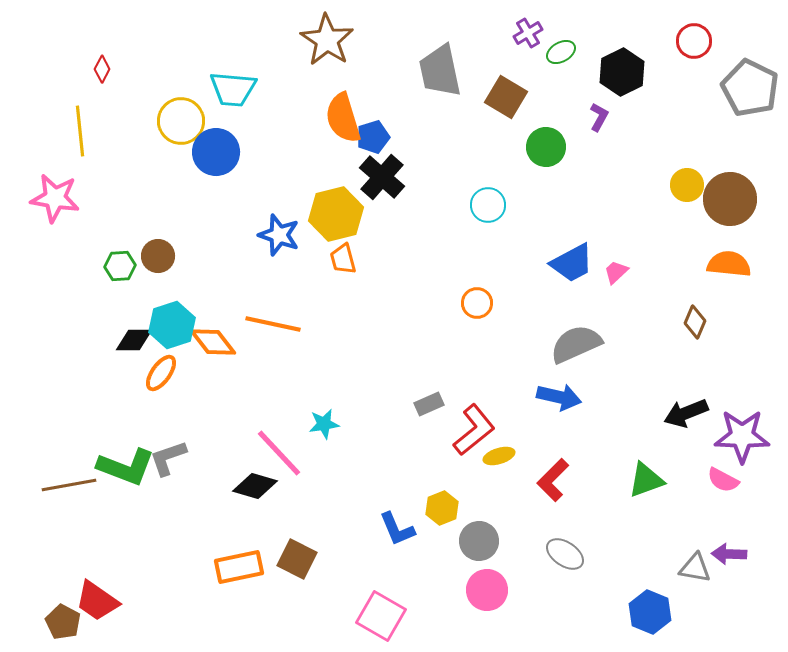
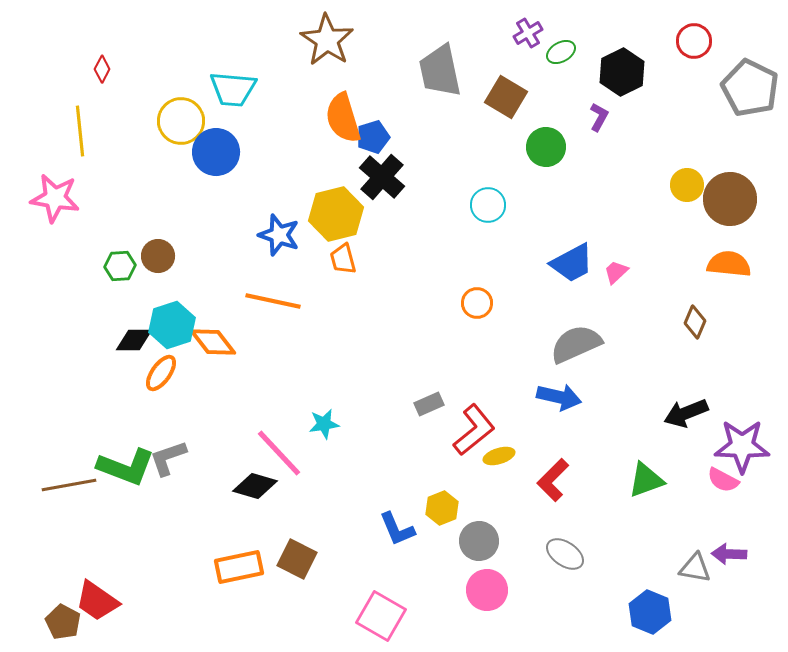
orange line at (273, 324): moved 23 px up
purple star at (742, 436): moved 10 px down
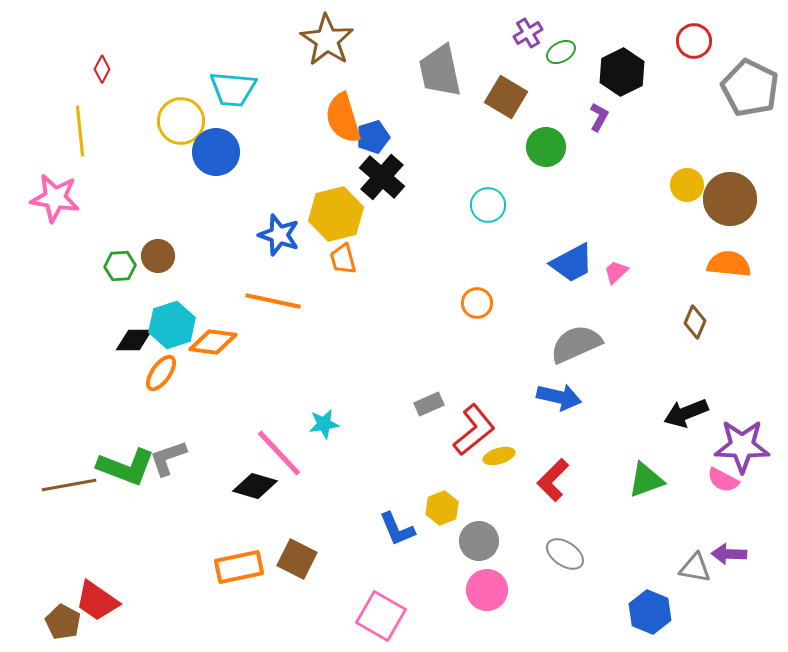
orange diamond at (213, 342): rotated 45 degrees counterclockwise
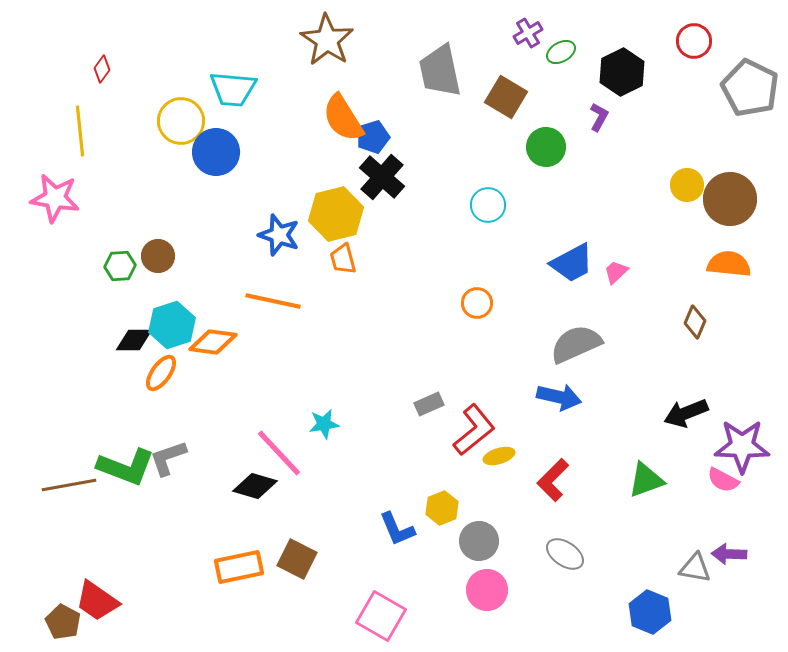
red diamond at (102, 69): rotated 8 degrees clockwise
orange semicircle at (343, 118): rotated 15 degrees counterclockwise
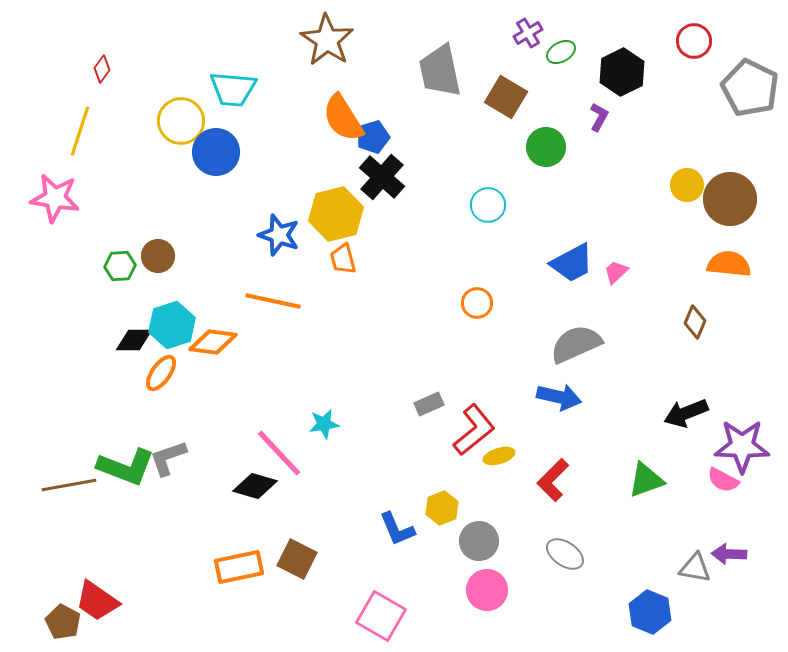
yellow line at (80, 131): rotated 24 degrees clockwise
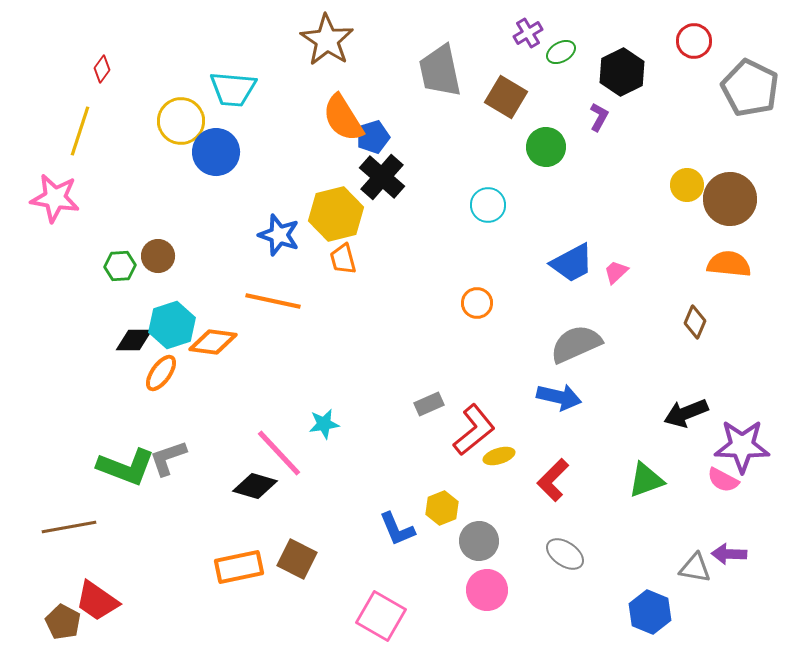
brown line at (69, 485): moved 42 px down
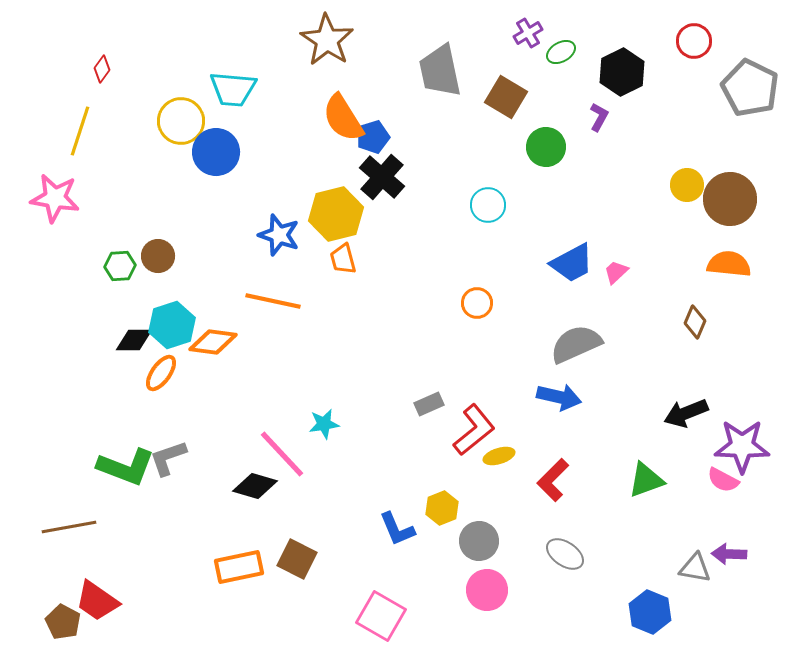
pink line at (279, 453): moved 3 px right, 1 px down
